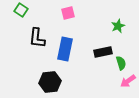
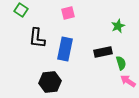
pink arrow: rotated 70 degrees clockwise
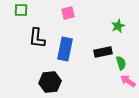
green square: rotated 32 degrees counterclockwise
